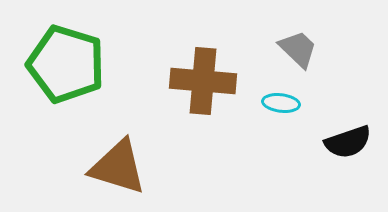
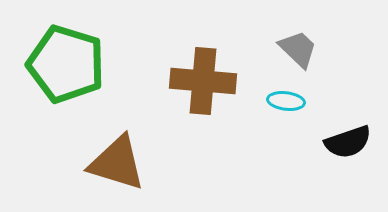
cyan ellipse: moved 5 px right, 2 px up
brown triangle: moved 1 px left, 4 px up
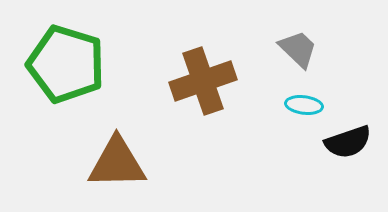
brown cross: rotated 24 degrees counterclockwise
cyan ellipse: moved 18 px right, 4 px down
brown triangle: rotated 18 degrees counterclockwise
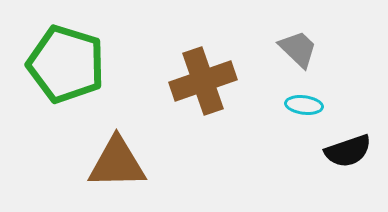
black semicircle: moved 9 px down
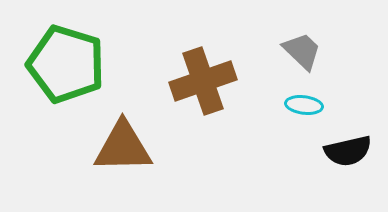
gray trapezoid: moved 4 px right, 2 px down
black semicircle: rotated 6 degrees clockwise
brown triangle: moved 6 px right, 16 px up
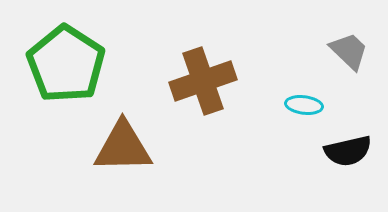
gray trapezoid: moved 47 px right
green pentagon: rotated 16 degrees clockwise
